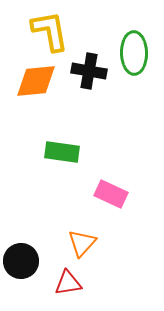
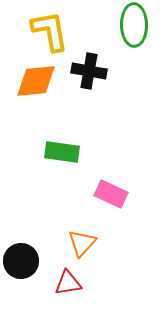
green ellipse: moved 28 px up
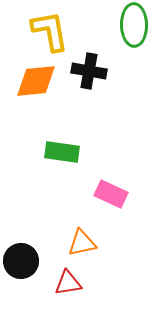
orange triangle: rotated 36 degrees clockwise
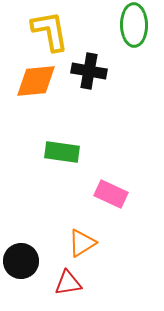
orange triangle: rotated 20 degrees counterclockwise
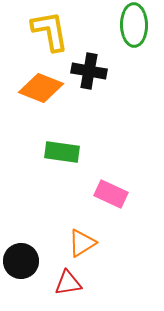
orange diamond: moved 5 px right, 7 px down; rotated 27 degrees clockwise
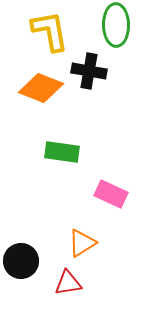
green ellipse: moved 18 px left
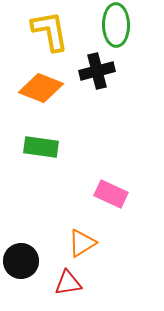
black cross: moved 8 px right; rotated 24 degrees counterclockwise
green rectangle: moved 21 px left, 5 px up
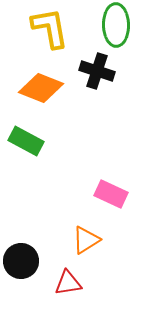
yellow L-shape: moved 3 px up
black cross: rotated 32 degrees clockwise
green rectangle: moved 15 px left, 6 px up; rotated 20 degrees clockwise
orange triangle: moved 4 px right, 3 px up
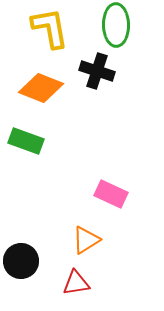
green rectangle: rotated 8 degrees counterclockwise
red triangle: moved 8 px right
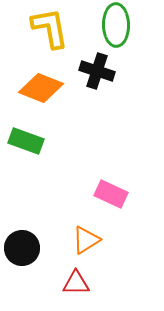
black circle: moved 1 px right, 13 px up
red triangle: rotated 8 degrees clockwise
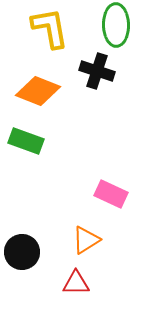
orange diamond: moved 3 px left, 3 px down
black circle: moved 4 px down
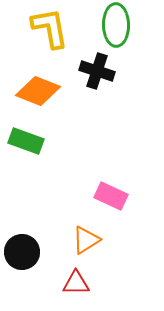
pink rectangle: moved 2 px down
